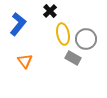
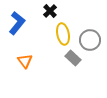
blue L-shape: moved 1 px left, 1 px up
gray circle: moved 4 px right, 1 px down
gray rectangle: rotated 14 degrees clockwise
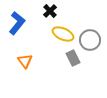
yellow ellipse: rotated 55 degrees counterclockwise
gray rectangle: rotated 21 degrees clockwise
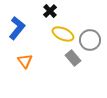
blue L-shape: moved 5 px down
gray rectangle: rotated 14 degrees counterclockwise
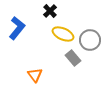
orange triangle: moved 10 px right, 14 px down
